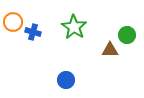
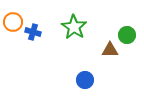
blue circle: moved 19 px right
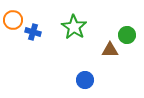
orange circle: moved 2 px up
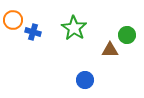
green star: moved 1 px down
